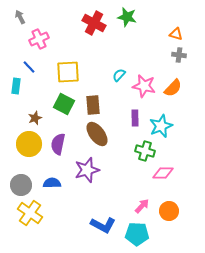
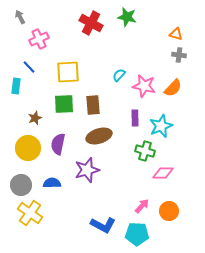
red cross: moved 3 px left
green square: rotated 30 degrees counterclockwise
brown ellipse: moved 2 px right, 2 px down; rotated 70 degrees counterclockwise
yellow circle: moved 1 px left, 4 px down
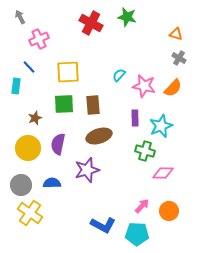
gray cross: moved 3 px down; rotated 24 degrees clockwise
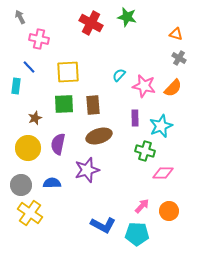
pink cross: rotated 36 degrees clockwise
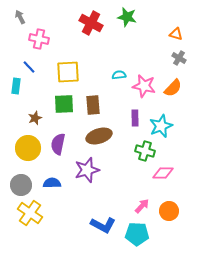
cyan semicircle: rotated 40 degrees clockwise
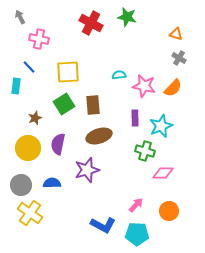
green square: rotated 30 degrees counterclockwise
pink arrow: moved 6 px left, 1 px up
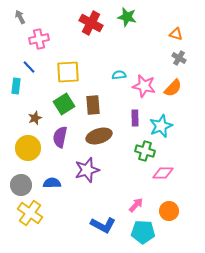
pink cross: rotated 24 degrees counterclockwise
purple semicircle: moved 2 px right, 7 px up
cyan pentagon: moved 6 px right, 2 px up
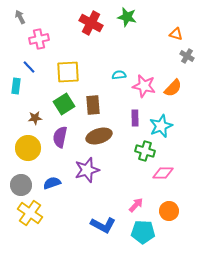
gray cross: moved 8 px right, 2 px up
brown star: rotated 16 degrees clockwise
blue semicircle: rotated 18 degrees counterclockwise
